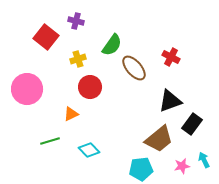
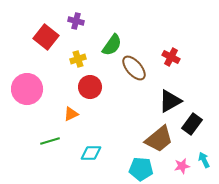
black triangle: rotated 10 degrees counterclockwise
cyan diamond: moved 2 px right, 3 px down; rotated 45 degrees counterclockwise
cyan pentagon: rotated 10 degrees clockwise
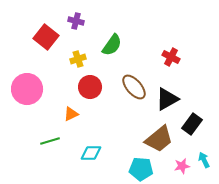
brown ellipse: moved 19 px down
black triangle: moved 3 px left, 2 px up
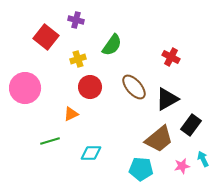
purple cross: moved 1 px up
pink circle: moved 2 px left, 1 px up
black rectangle: moved 1 px left, 1 px down
cyan arrow: moved 1 px left, 1 px up
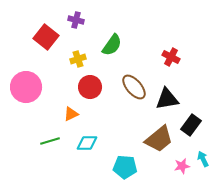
pink circle: moved 1 px right, 1 px up
black triangle: rotated 20 degrees clockwise
cyan diamond: moved 4 px left, 10 px up
cyan pentagon: moved 16 px left, 2 px up
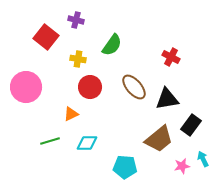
yellow cross: rotated 28 degrees clockwise
